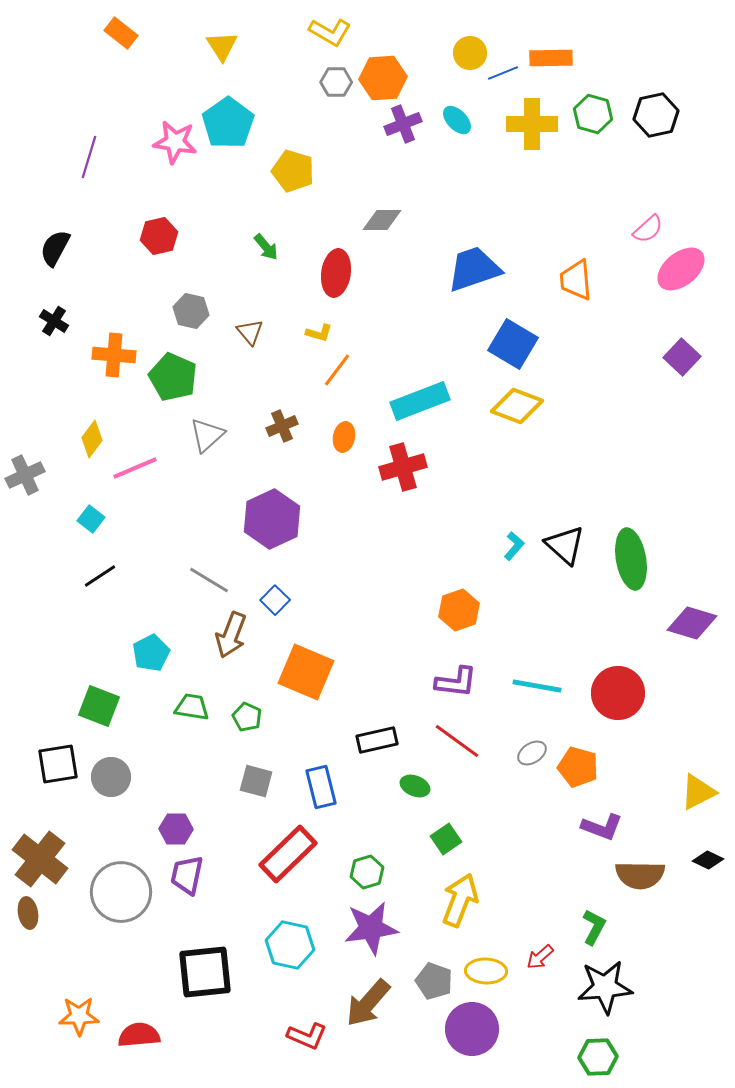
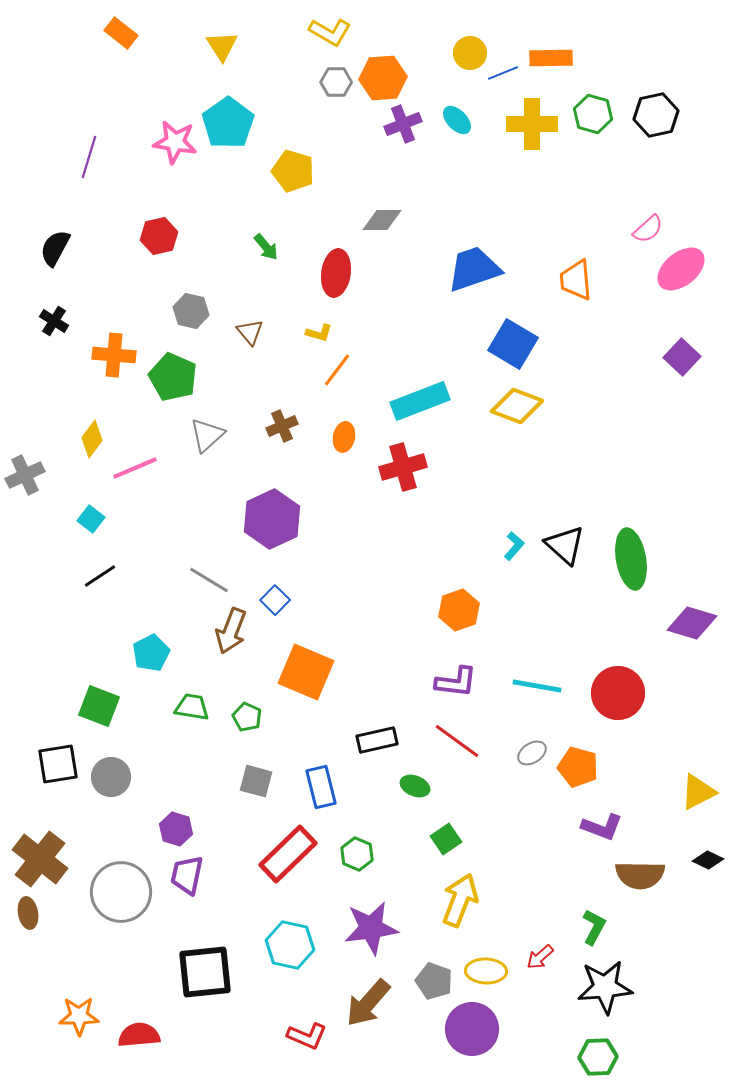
brown arrow at (231, 635): moved 4 px up
purple hexagon at (176, 829): rotated 16 degrees clockwise
green hexagon at (367, 872): moved 10 px left, 18 px up; rotated 20 degrees counterclockwise
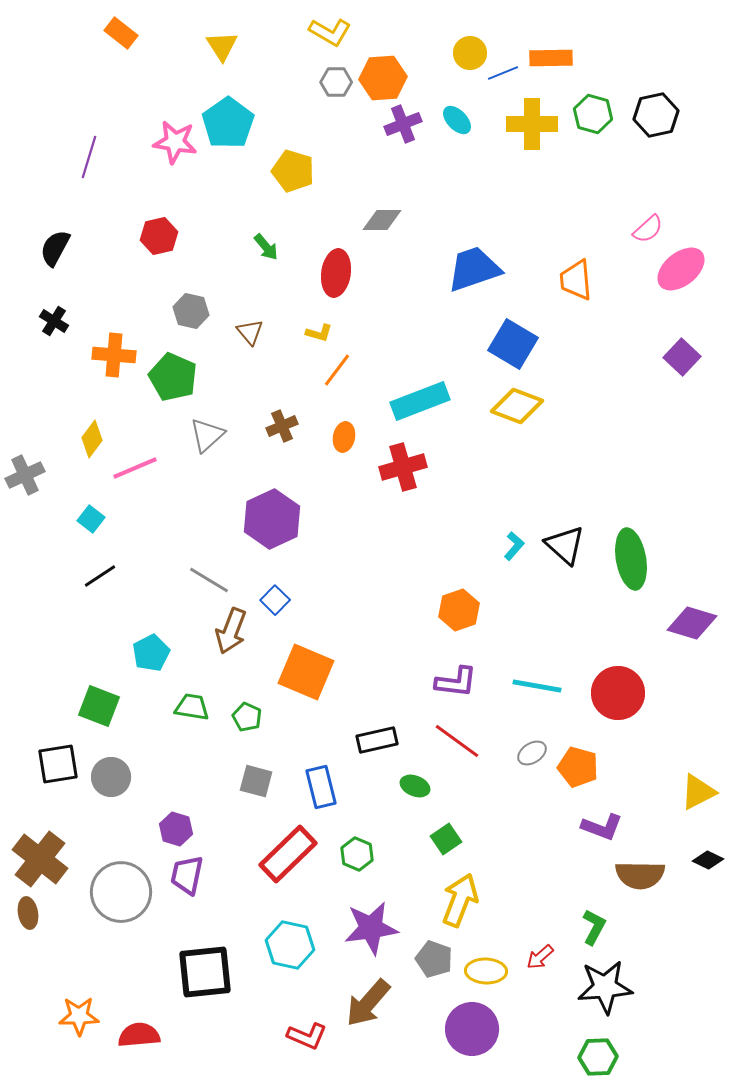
gray pentagon at (434, 981): moved 22 px up
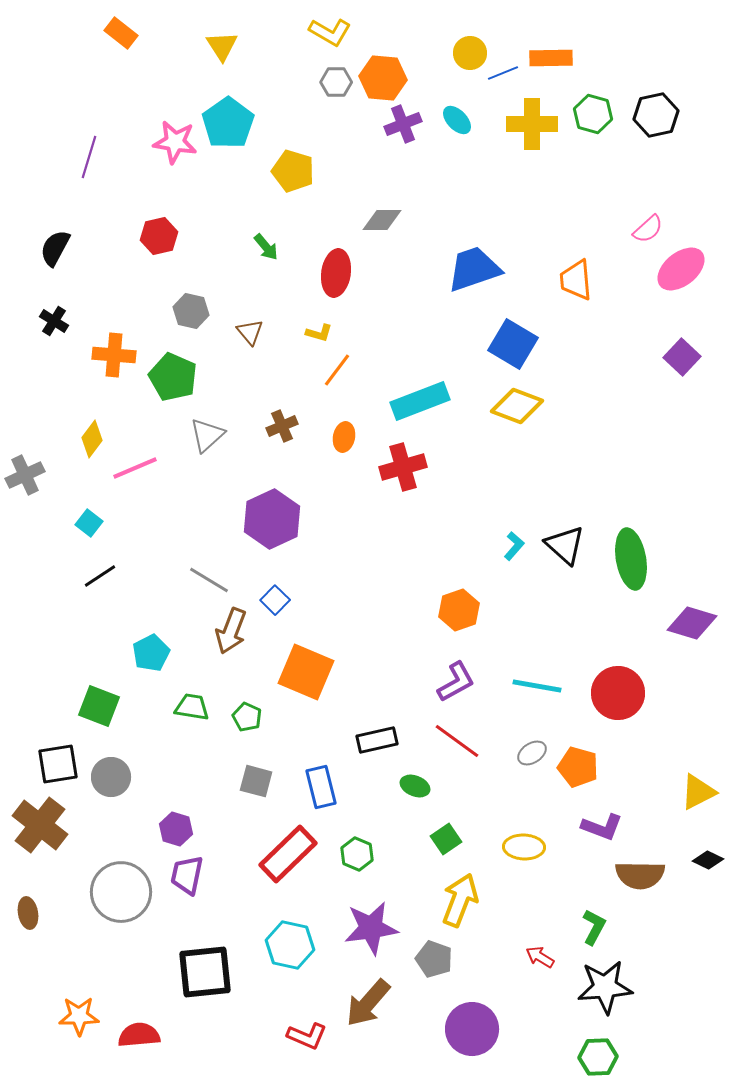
orange hexagon at (383, 78): rotated 9 degrees clockwise
cyan square at (91, 519): moved 2 px left, 4 px down
purple L-shape at (456, 682): rotated 36 degrees counterclockwise
brown cross at (40, 859): moved 34 px up
red arrow at (540, 957): rotated 72 degrees clockwise
yellow ellipse at (486, 971): moved 38 px right, 124 px up
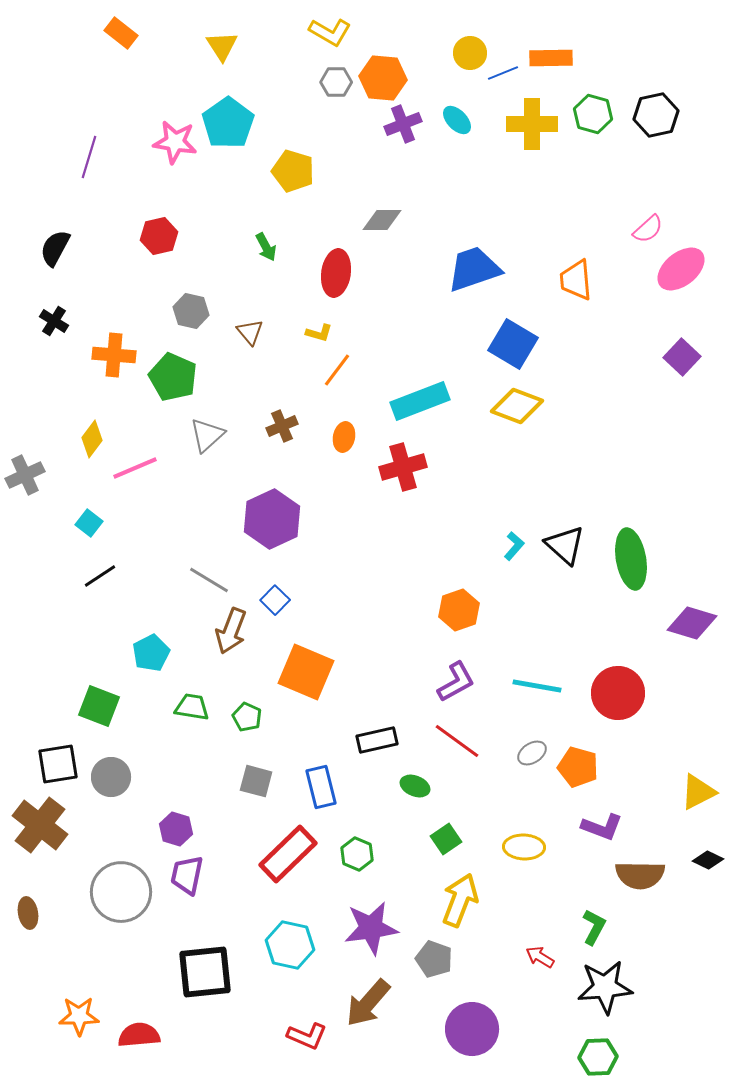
green arrow at (266, 247): rotated 12 degrees clockwise
